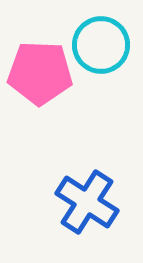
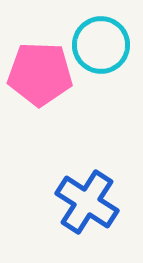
pink pentagon: moved 1 px down
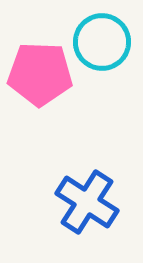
cyan circle: moved 1 px right, 3 px up
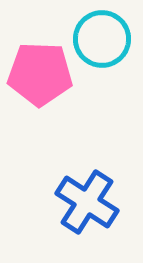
cyan circle: moved 3 px up
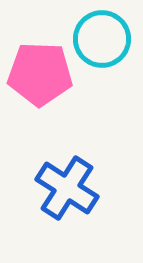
blue cross: moved 20 px left, 14 px up
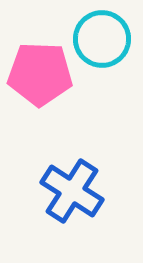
blue cross: moved 5 px right, 3 px down
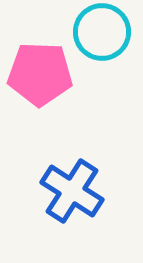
cyan circle: moved 7 px up
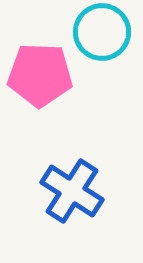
pink pentagon: moved 1 px down
